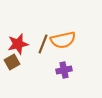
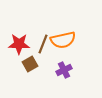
red star: moved 1 px right; rotated 15 degrees clockwise
brown square: moved 18 px right, 2 px down
purple cross: rotated 14 degrees counterclockwise
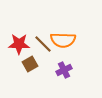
orange semicircle: rotated 15 degrees clockwise
brown line: rotated 66 degrees counterclockwise
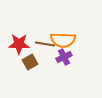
brown line: moved 2 px right; rotated 36 degrees counterclockwise
brown square: moved 2 px up
purple cross: moved 13 px up
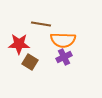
brown line: moved 4 px left, 20 px up
brown square: rotated 28 degrees counterclockwise
